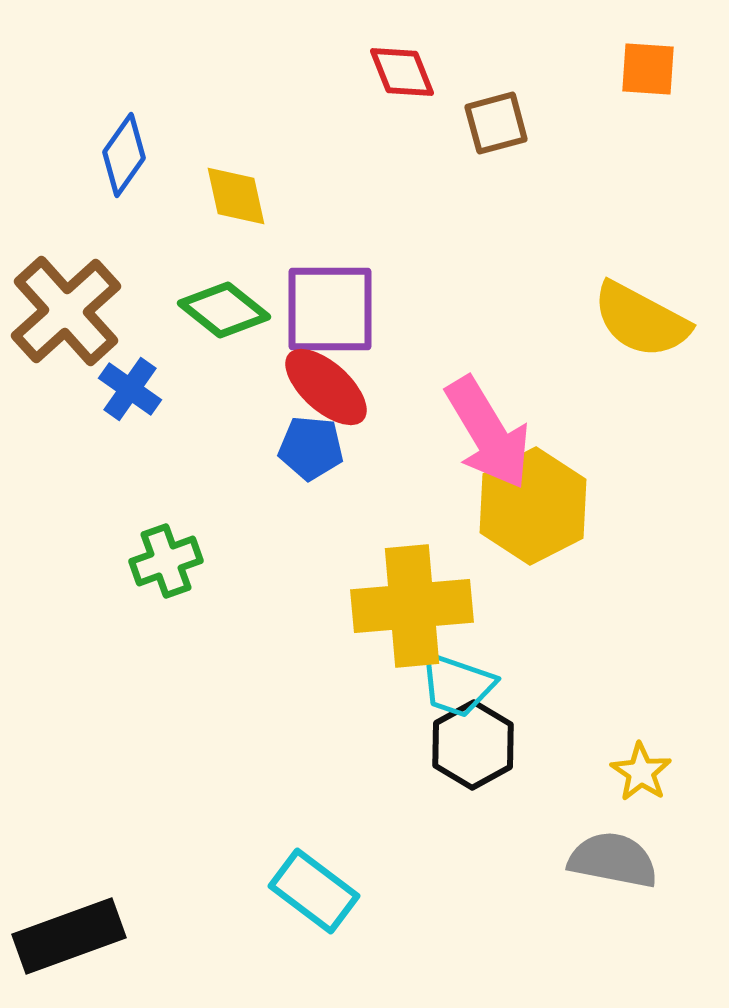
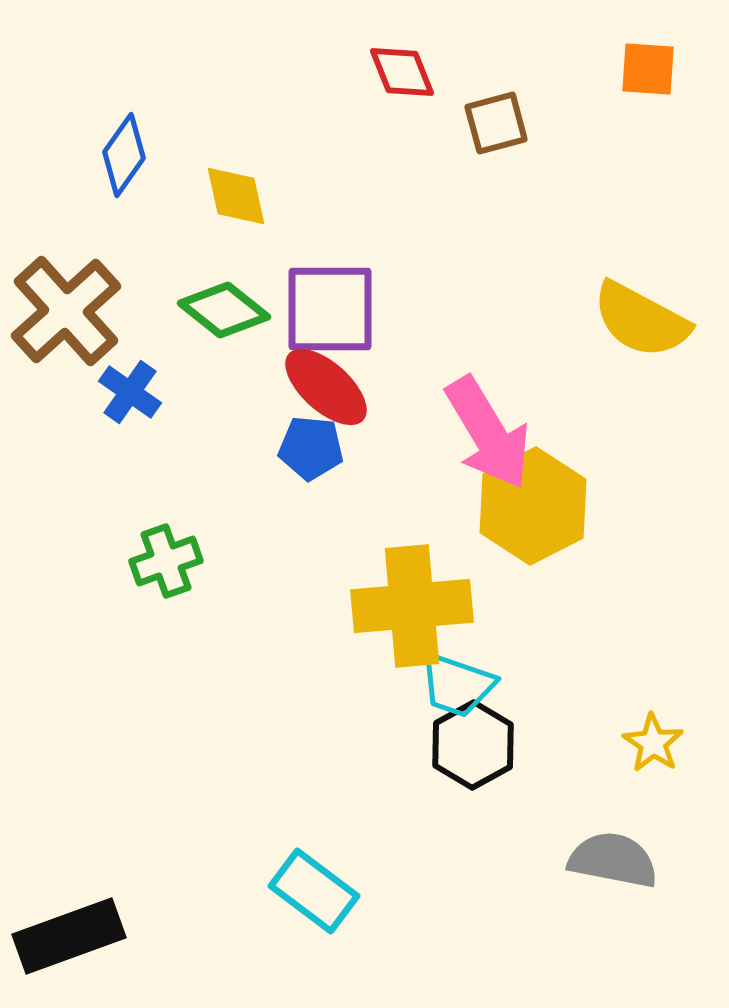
blue cross: moved 3 px down
yellow star: moved 12 px right, 29 px up
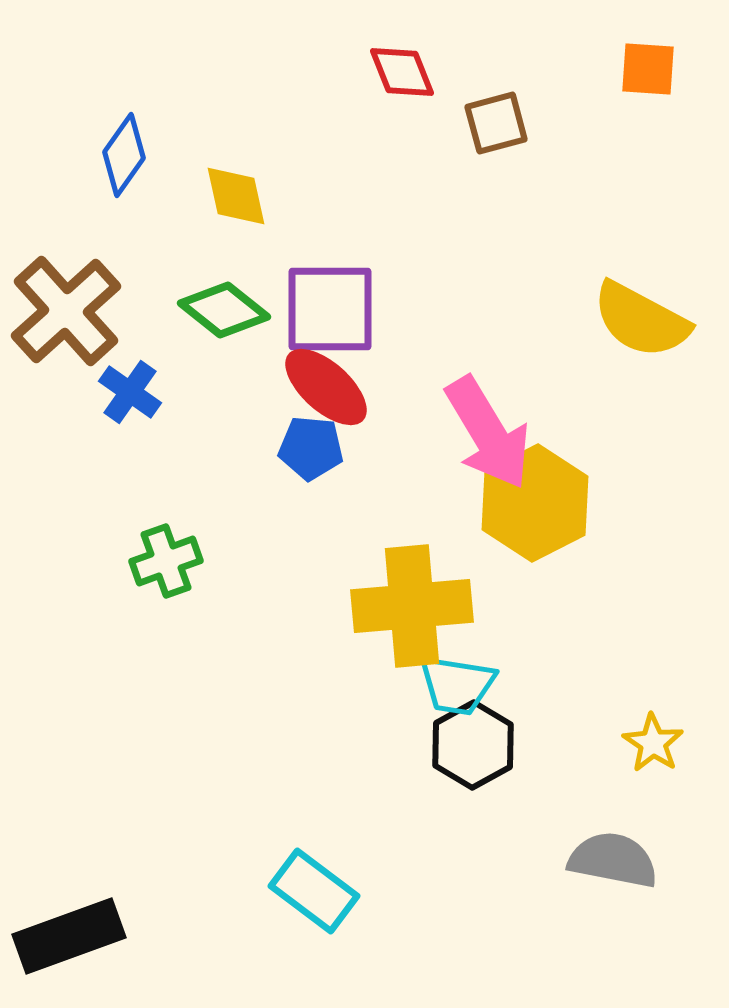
yellow hexagon: moved 2 px right, 3 px up
cyan trapezoid: rotated 10 degrees counterclockwise
